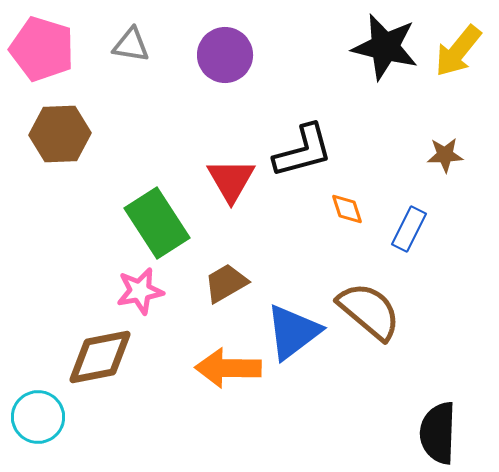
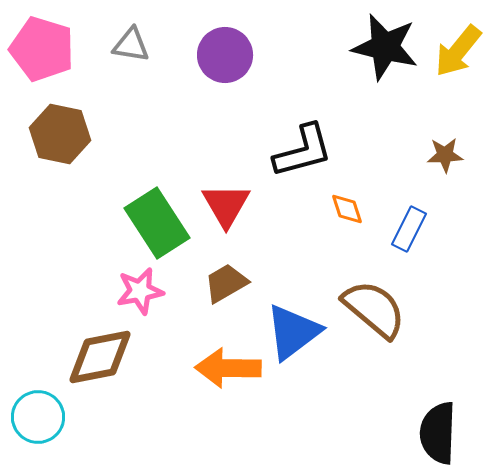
brown hexagon: rotated 14 degrees clockwise
red triangle: moved 5 px left, 25 px down
brown semicircle: moved 5 px right, 2 px up
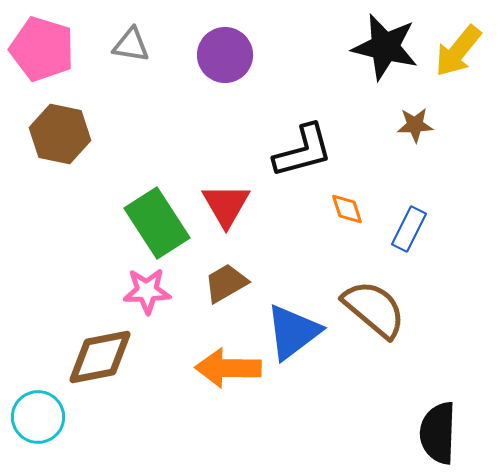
brown star: moved 30 px left, 30 px up
pink star: moved 7 px right; rotated 9 degrees clockwise
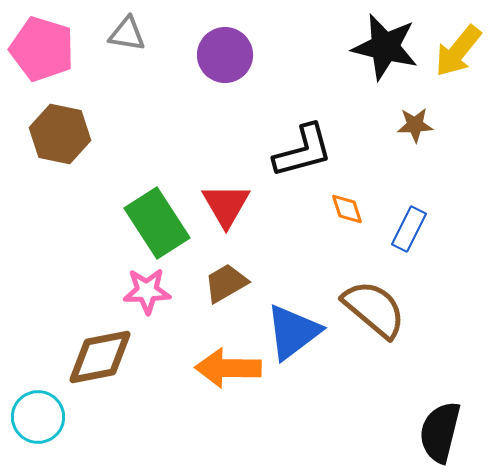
gray triangle: moved 4 px left, 11 px up
black semicircle: moved 2 px right, 1 px up; rotated 12 degrees clockwise
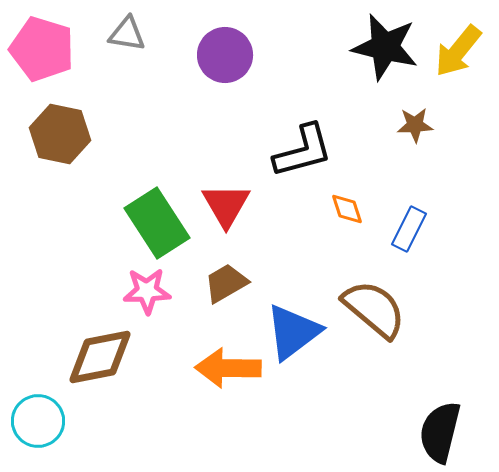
cyan circle: moved 4 px down
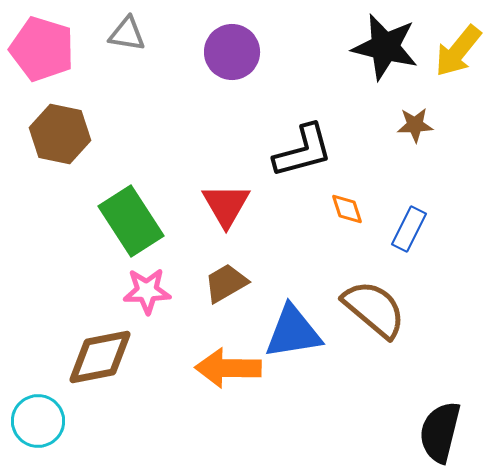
purple circle: moved 7 px right, 3 px up
green rectangle: moved 26 px left, 2 px up
blue triangle: rotated 28 degrees clockwise
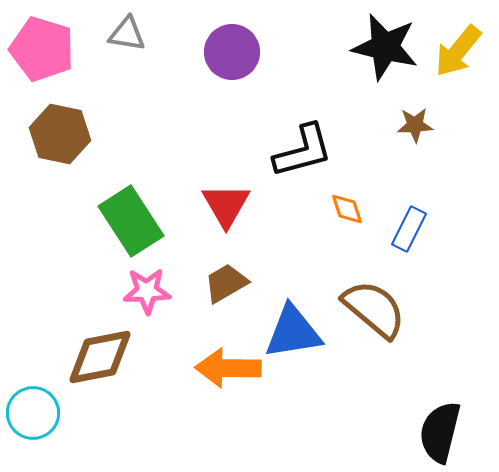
cyan circle: moved 5 px left, 8 px up
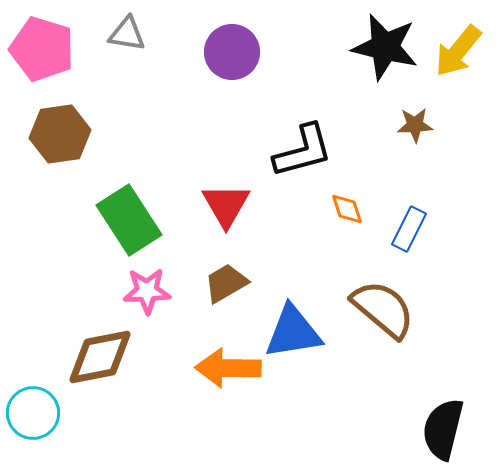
brown hexagon: rotated 20 degrees counterclockwise
green rectangle: moved 2 px left, 1 px up
brown semicircle: moved 9 px right
black semicircle: moved 3 px right, 3 px up
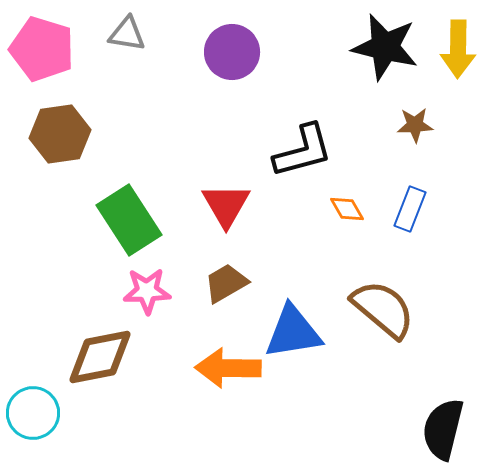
yellow arrow: moved 2 px up; rotated 38 degrees counterclockwise
orange diamond: rotated 12 degrees counterclockwise
blue rectangle: moved 1 px right, 20 px up; rotated 6 degrees counterclockwise
